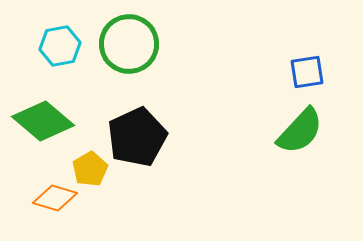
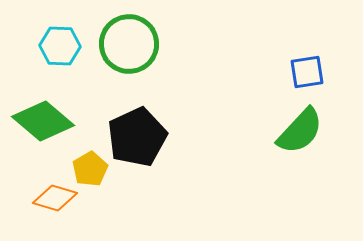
cyan hexagon: rotated 12 degrees clockwise
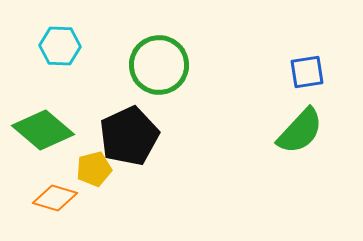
green circle: moved 30 px right, 21 px down
green diamond: moved 9 px down
black pentagon: moved 8 px left, 1 px up
yellow pentagon: moved 4 px right; rotated 16 degrees clockwise
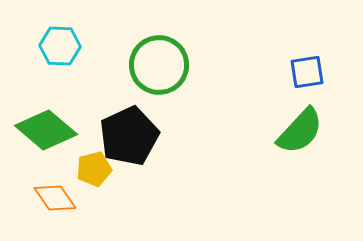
green diamond: moved 3 px right
orange diamond: rotated 39 degrees clockwise
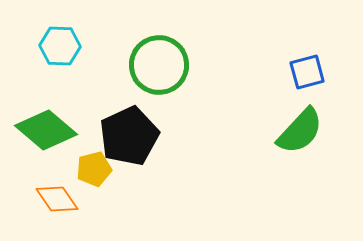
blue square: rotated 6 degrees counterclockwise
orange diamond: moved 2 px right, 1 px down
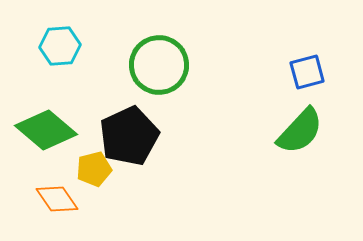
cyan hexagon: rotated 6 degrees counterclockwise
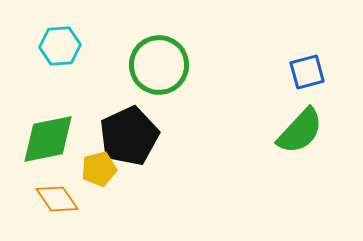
green diamond: moved 2 px right, 9 px down; rotated 52 degrees counterclockwise
yellow pentagon: moved 5 px right
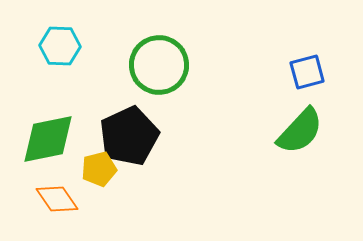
cyan hexagon: rotated 6 degrees clockwise
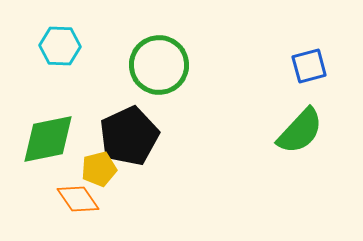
blue square: moved 2 px right, 6 px up
orange diamond: moved 21 px right
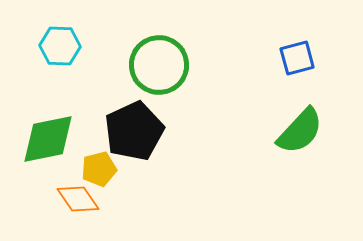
blue square: moved 12 px left, 8 px up
black pentagon: moved 5 px right, 5 px up
